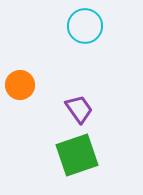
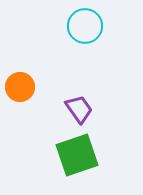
orange circle: moved 2 px down
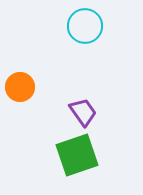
purple trapezoid: moved 4 px right, 3 px down
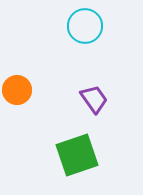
orange circle: moved 3 px left, 3 px down
purple trapezoid: moved 11 px right, 13 px up
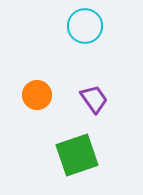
orange circle: moved 20 px right, 5 px down
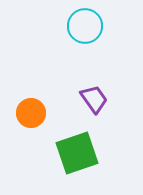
orange circle: moved 6 px left, 18 px down
green square: moved 2 px up
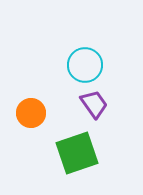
cyan circle: moved 39 px down
purple trapezoid: moved 5 px down
